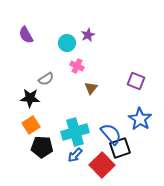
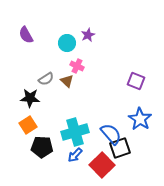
brown triangle: moved 24 px left, 7 px up; rotated 24 degrees counterclockwise
orange square: moved 3 px left
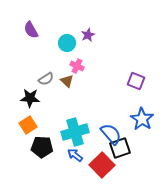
purple semicircle: moved 5 px right, 5 px up
blue star: moved 2 px right
blue arrow: rotated 84 degrees clockwise
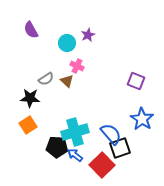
black pentagon: moved 15 px right
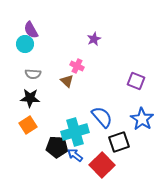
purple star: moved 6 px right, 4 px down
cyan circle: moved 42 px left, 1 px down
gray semicircle: moved 13 px left, 5 px up; rotated 35 degrees clockwise
blue semicircle: moved 9 px left, 17 px up
black square: moved 1 px left, 6 px up
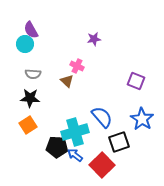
purple star: rotated 16 degrees clockwise
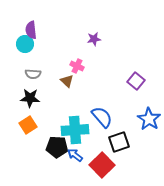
purple semicircle: rotated 24 degrees clockwise
purple square: rotated 18 degrees clockwise
blue star: moved 7 px right
cyan cross: moved 2 px up; rotated 12 degrees clockwise
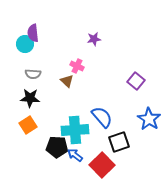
purple semicircle: moved 2 px right, 3 px down
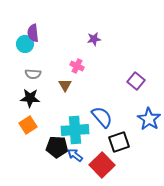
brown triangle: moved 2 px left, 4 px down; rotated 16 degrees clockwise
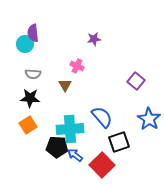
cyan cross: moved 5 px left, 1 px up
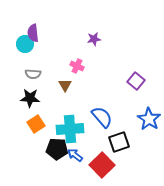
orange square: moved 8 px right, 1 px up
black pentagon: moved 2 px down
